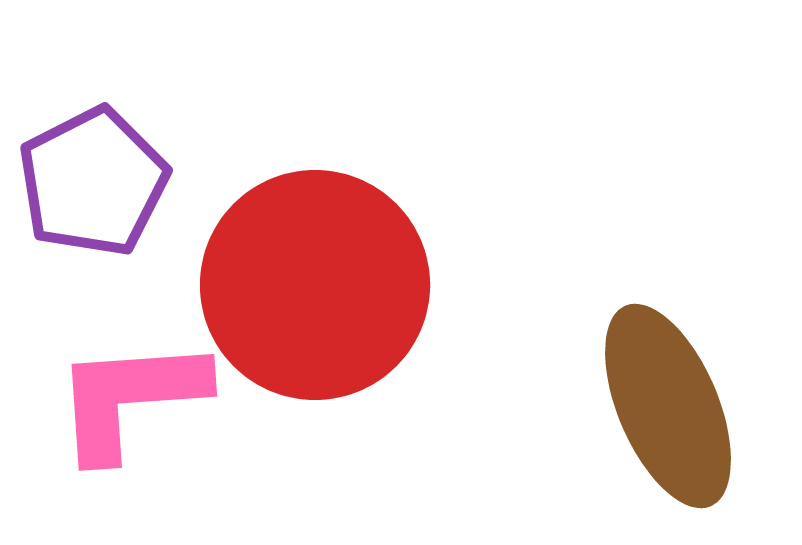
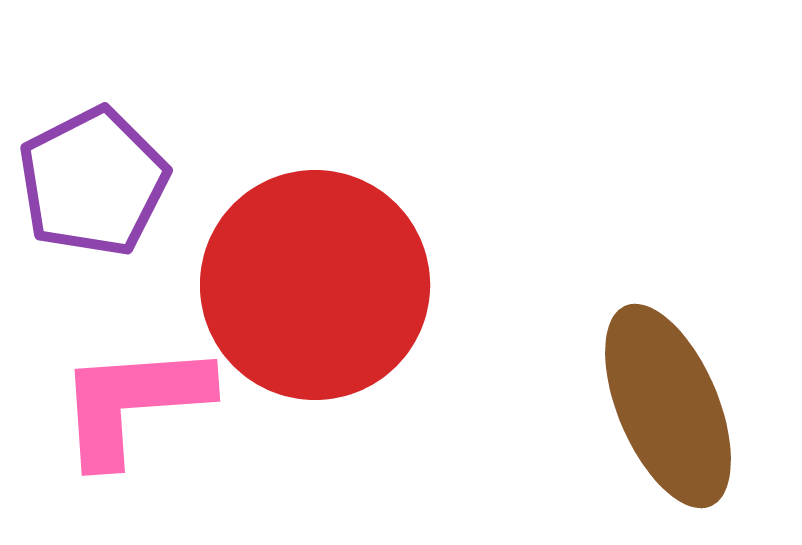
pink L-shape: moved 3 px right, 5 px down
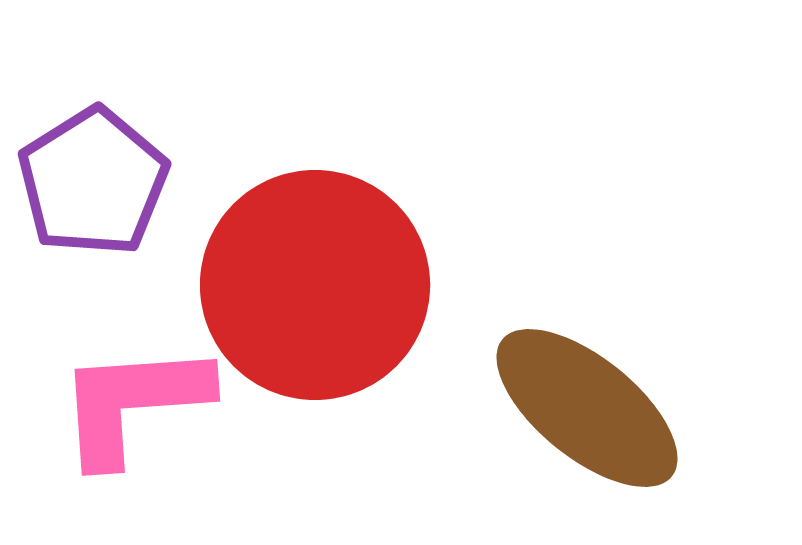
purple pentagon: rotated 5 degrees counterclockwise
brown ellipse: moved 81 px left, 2 px down; rotated 28 degrees counterclockwise
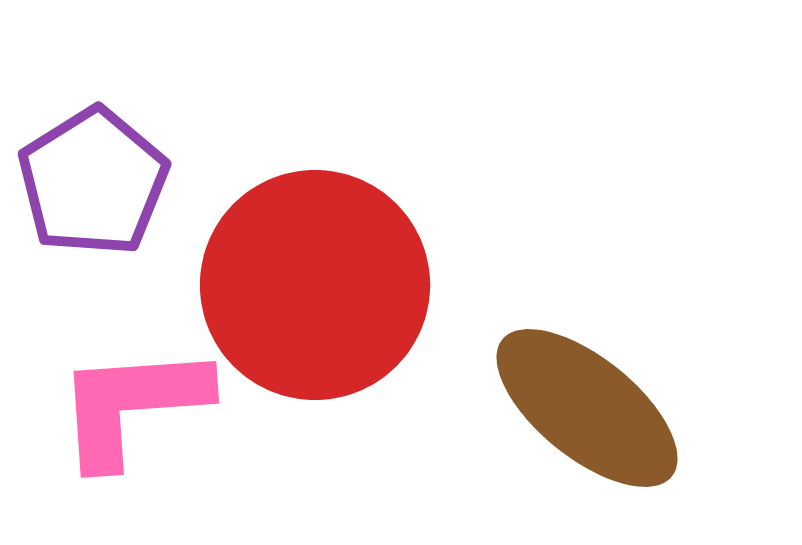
pink L-shape: moved 1 px left, 2 px down
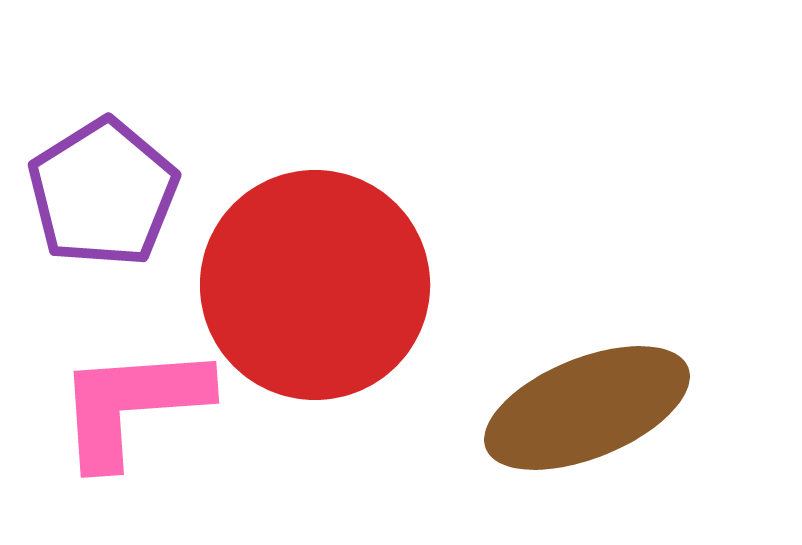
purple pentagon: moved 10 px right, 11 px down
brown ellipse: rotated 61 degrees counterclockwise
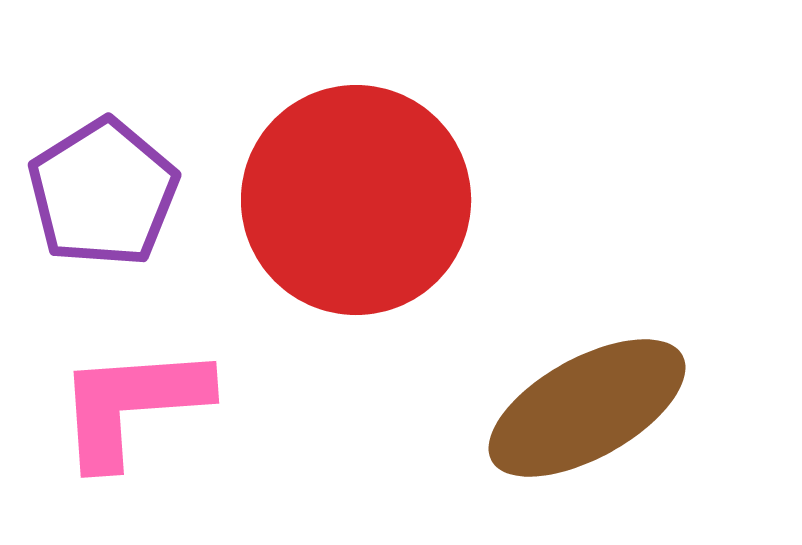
red circle: moved 41 px right, 85 px up
brown ellipse: rotated 7 degrees counterclockwise
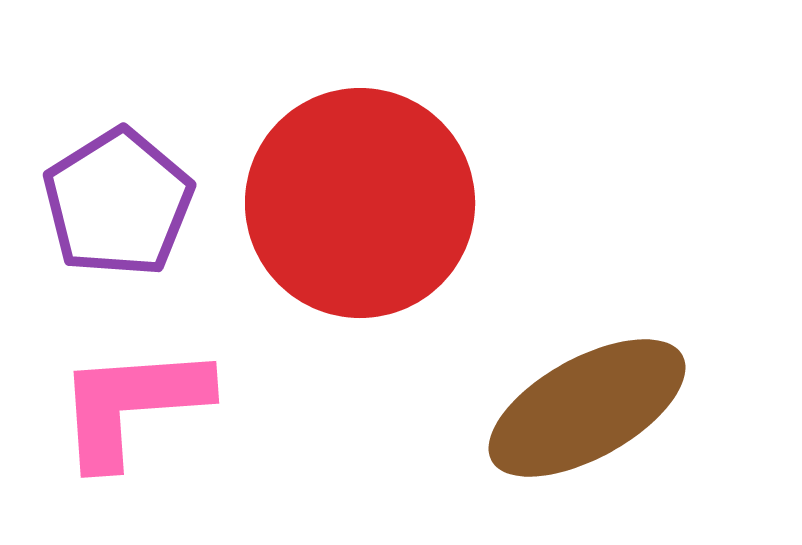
purple pentagon: moved 15 px right, 10 px down
red circle: moved 4 px right, 3 px down
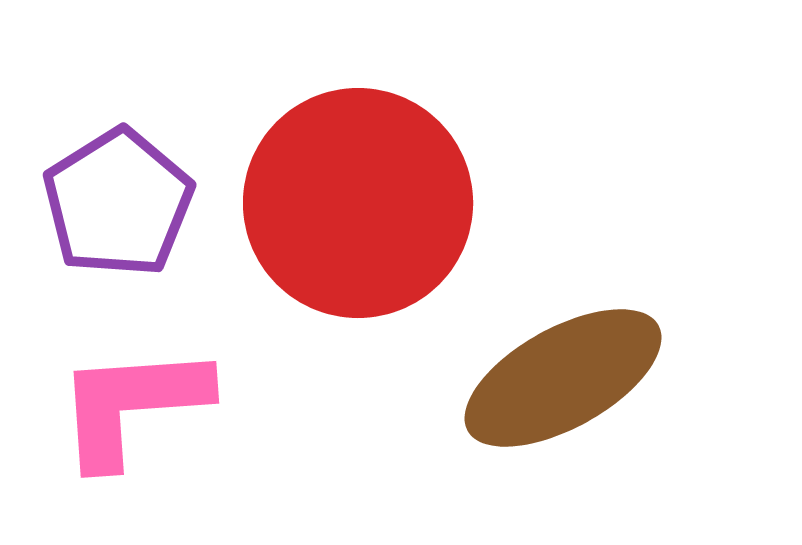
red circle: moved 2 px left
brown ellipse: moved 24 px left, 30 px up
